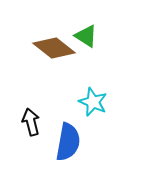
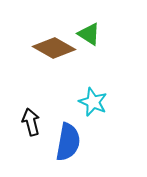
green triangle: moved 3 px right, 2 px up
brown diamond: rotated 9 degrees counterclockwise
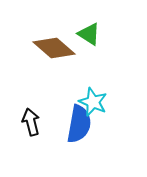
brown diamond: rotated 12 degrees clockwise
blue semicircle: moved 11 px right, 18 px up
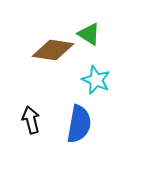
brown diamond: moved 1 px left, 2 px down; rotated 33 degrees counterclockwise
cyan star: moved 3 px right, 22 px up
black arrow: moved 2 px up
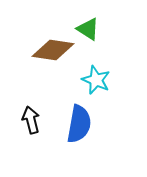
green triangle: moved 1 px left, 5 px up
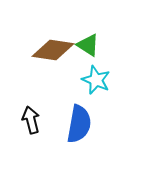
green triangle: moved 16 px down
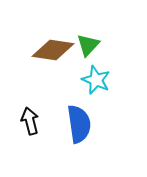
green triangle: rotated 40 degrees clockwise
black arrow: moved 1 px left, 1 px down
blue semicircle: rotated 18 degrees counterclockwise
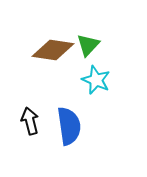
blue semicircle: moved 10 px left, 2 px down
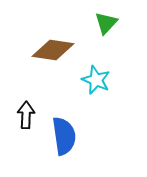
green triangle: moved 18 px right, 22 px up
black arrow: moved 4 px left, 6 px up; rotated 16 degrees clockwise
blue semicircle: moved 5 px left, 10 px down
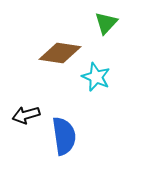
brown diamond: moved 7 px right, 3 px down
cyan star: moved 3 px up
black arrow: rotated 108 degrees counterclockwise
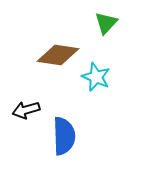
brown diamond: moved 2 px left, 2 px down
black arrow: moved 5 px up
blue semicircle: rotated 6 degrees clockwise
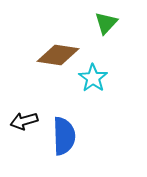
cyan star: moved 3 px left, 1 px down; rotated 12 degrees clockwise
black arrow: moved 2 px left, 11 px down
